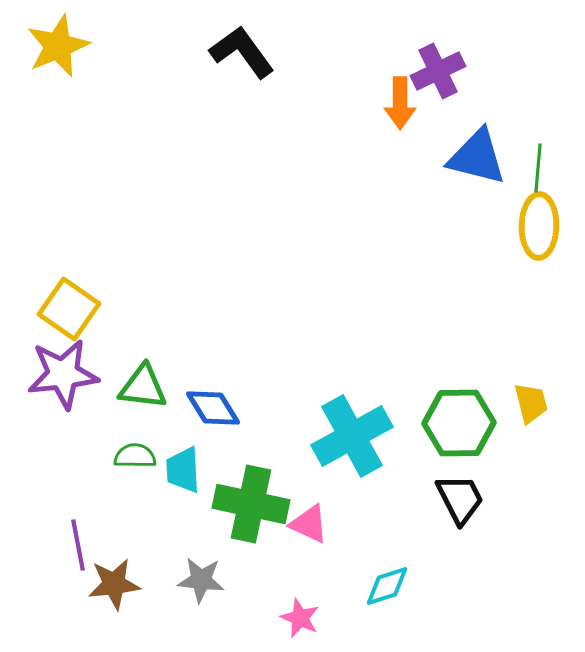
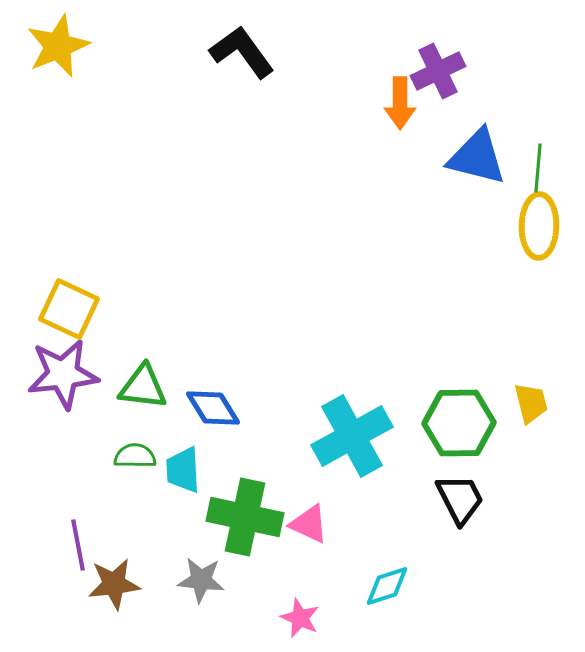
yellow square: rotated 10 degrees counterclockwise
green cross: moved 6 px left, 13 px down
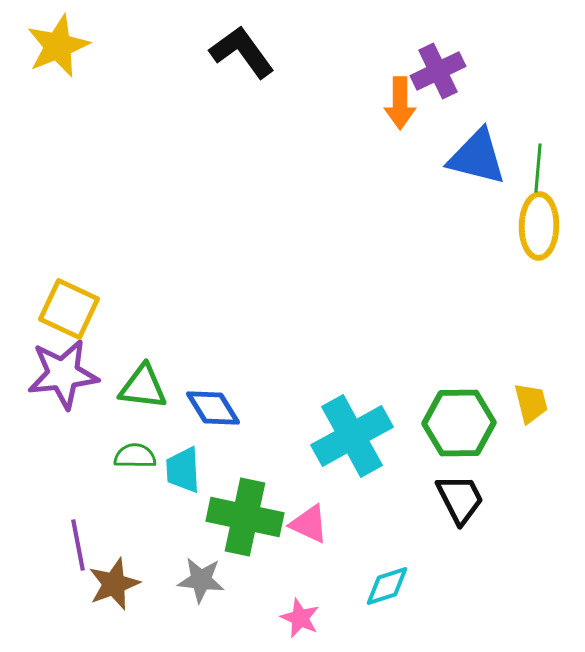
brown star: rotated 14 degrees counterclockwise
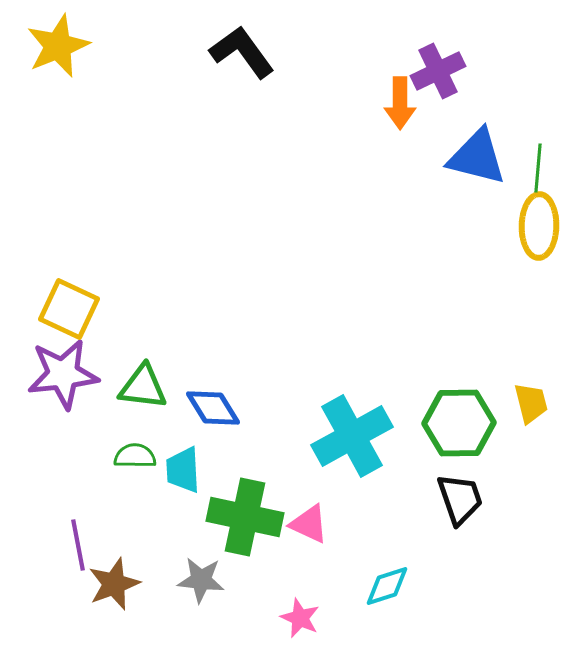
black trapezoid: rotated 8 degrees clockwise
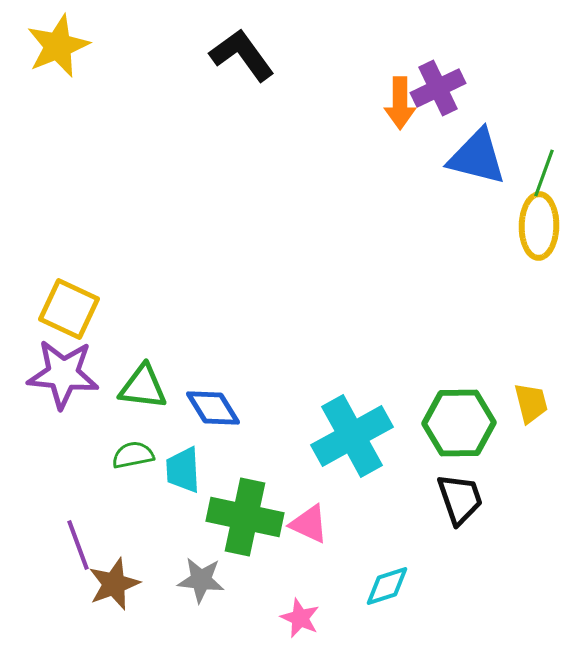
black L-shape: moved 3 px down
purple cross: moved 17 px down
green line: moved 6 px right, 5 px down; rotated 15 degrees clockwise
purple star: rotated 12 degrees clockwise
green semicircle: moved 2 px left, 1 px up; rotated 12 degrees counterclockwise
purple line: rotated 9 degrees counterclockwise
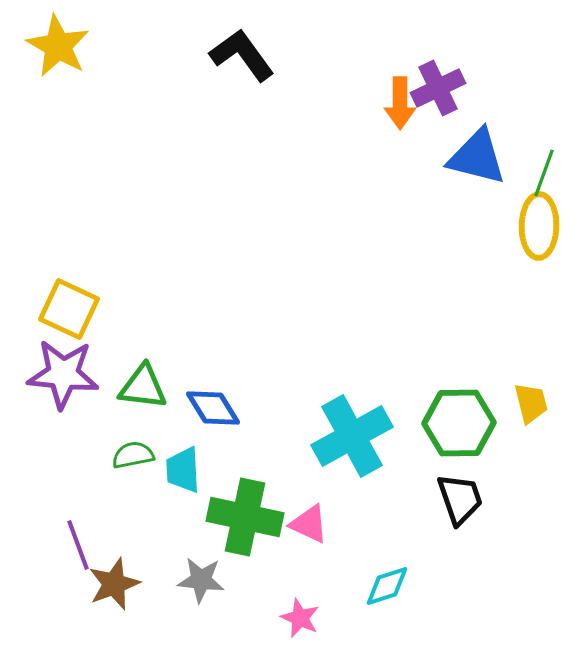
yellow star: rotated 20 degrees counterclockwise
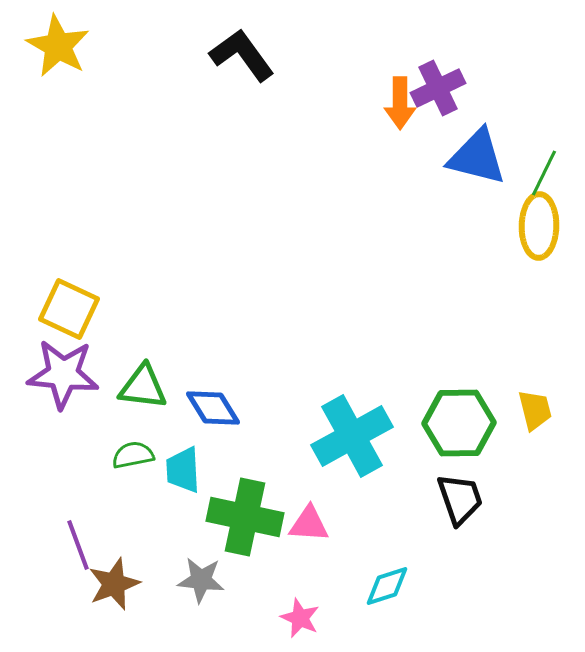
green line: rotated 6 degrees clockwise
yellow trapezoid: moved 4 px right, 7 px down
pink triangle: rotated 21 degrees counterclockwise
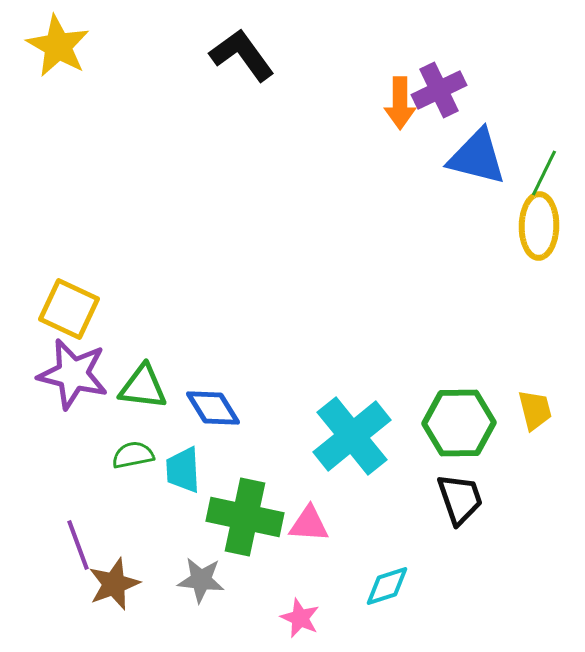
purple cross: moved 1 px right, 2 px down
purple star: moved 10 px right; rotated 8 degrees clockwise
cyan cross: rotated 10 degrees counterclockwise
